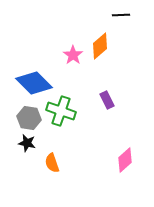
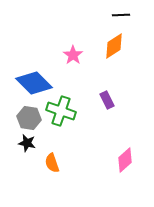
orange diamond: moved 14 px right; rotated 8 degrees clockwise
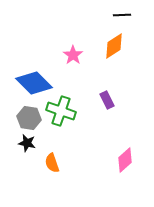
black line: moved 1 px right
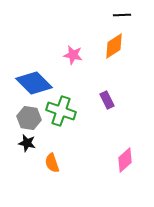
pink star: rotated 24 degrees counterclockwise
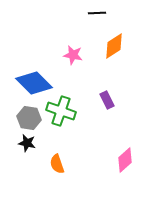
black line: moved 25 px left, 2 px up
orange semicircle: moved 5 px right, 1 px down
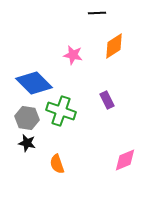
gray hexagon: moved 2 px left
pink diamond: rotated 20 degrees clockwise
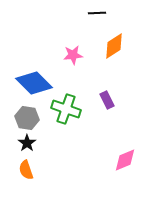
pink star: rotated 18 degrees counterclockwise
green cross: moved 5 px right, 2 px up
black star: rotated 24 degrees clockwise
orange semicircle: moved 31 px left, 6 px down
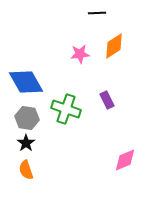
pink star: moved 7 px right, 1 px up
blue diamond: moved 8 px left, 1 px up; rotated 15 degrees clockwise
black star: moved 1 px left
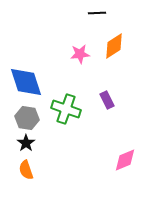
blue diamond: rotated 12 degrees clockwise
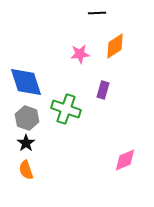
orange diamond: moved 1 px right
purple rectangle: moved 4 px left, 10 px up; rotated 42 degrees clockwise
gray hexagon: rotated 10 degrees clockwise
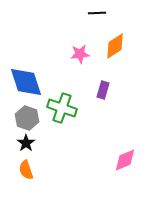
green cross: moved 4 px left, 1 px up
